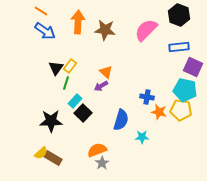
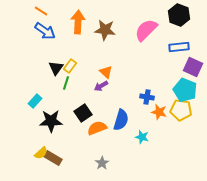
cyan pentagon: rotated 10 degrees clockwise
cyan rectangle: moved 40 px left
black square: rotated 12 degrees clockwise
cyan star: rotated 16 degrees clockwise
orange semicircle: moved 22 px up
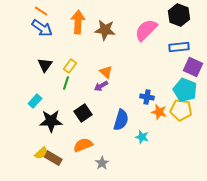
blue arrow: moved 3 px left, 3 px up
black triangle: moved 11 px left, 3 px up
orange semicircle: moved 14 px left, 17 px down
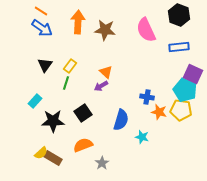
pink semicircle: rotated 70 degrees counterclockwise
purple square: moved 7 px down
black star: moved 2 px right
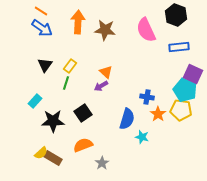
black hexagon: moved 3 px left
orange star: moved 1 px left, 2 px down; rotated 21 degrees clockwise
blue semicircle: moved 6 px right, 1 px up
